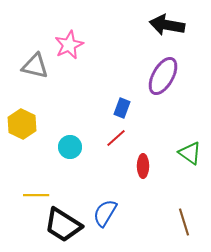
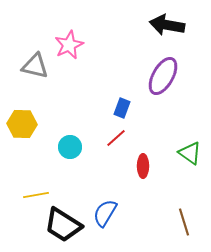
yellow hexagon: rotated 24 degrees counterclockwise
yellow line: rotated 10 degrees counterclockwise
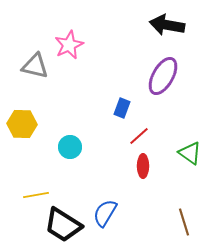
red line: moved 23 px right, 2 px up
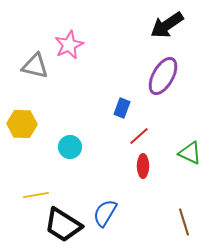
black arrow: rotated 44 degrees counterclockwise
green triangle: rotated 10 degrees counterclockwise
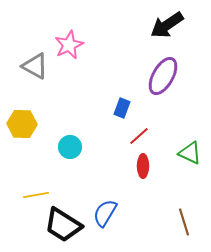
gray triangle: rotated 16 degrees clockwise
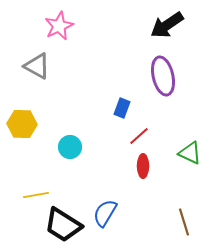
pink star: moved 10 px left, 19 px up
gray triangle: moved 2 px right
purple ellipse: rotated 42 degrees counterclockwise
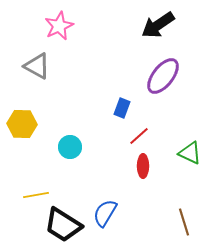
black arrow: moved 9 px left
purple ellipse: rotated 51 degrees clockwise
